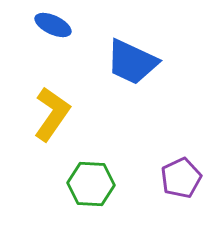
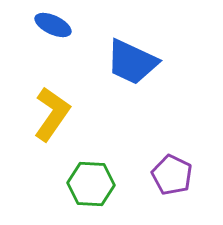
purple pentagon: moved 9 px left, 3 px up; rotated 21 degrees counterclockwise
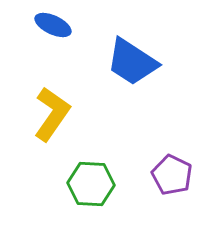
blue trapezoid: rotated 8 degrees clockwise
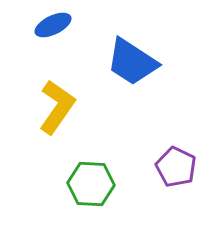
blue ellipse: rotated 51 degrees counterclockwise
yellow L-shape: moved 5 px right, 7 px up
purple pentagon: moved 4 px right, 8 px up
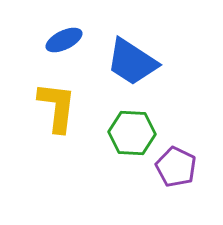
blue ellipse: moved 11 px right, 15 px down
yellow L-shape: rotated 28 degrees counterclockwise
green hexagon: moved 41 px right, 51 px up
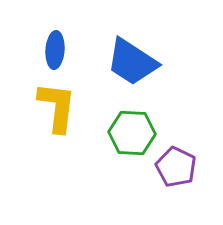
blue ellipse: moved 9 px left, 10 px down; rotated 60 degrees counterclockwise
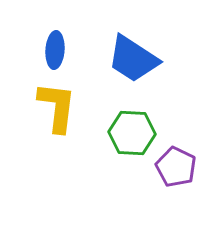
blue trapezoid: moved 1 px right, 3 px up
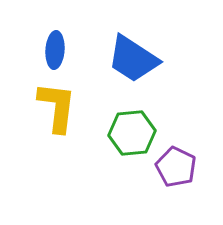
green hexagon: rotated 9 degrees counterclockwise
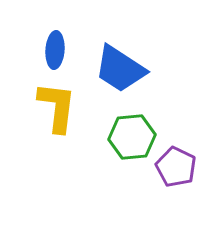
blue trapezoid: moved 13 px left, 10 px down
green hexagon: moved 4 px down
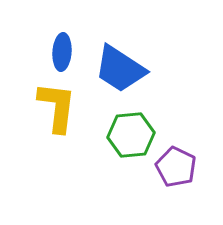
blue ellipse: moved 7 px right, 2 px down
green hexagon: moved 1 px left, 2 px up
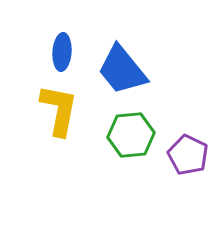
blue trapezoid: moved 2 px right, 1 px down; rotated 18 degrees clockwise
yellow L-shape: moved 2 px right, 3 px down; rotated 4 degrees clockwise
purple pentagon: moved 12 px right, 12 px up
